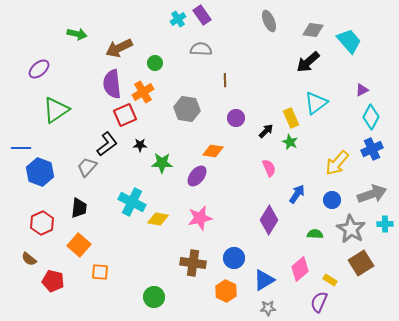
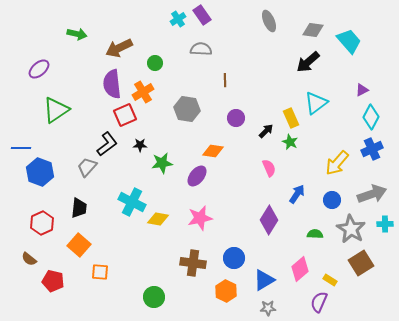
green star at (162, 163): rotated 10 degrees counterclockwise
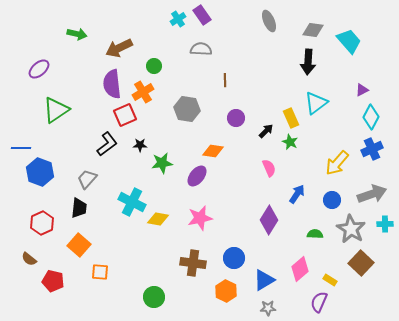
black arrow at (308, 62): rotated 45 degrees counterclockwise
green circle at (155, 63): moved 1 px left, 3 px down
gray trapezoid at (87, 167): moved 12 px down
brown square at (361, 263): rotated 15 degrees counterclockwise
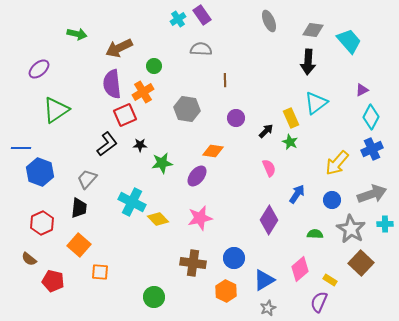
yellow diamond at (158, 219): rotated 35 degrees clockwise
gray star at (268, 308): rotated 21 degrees counterclockwise
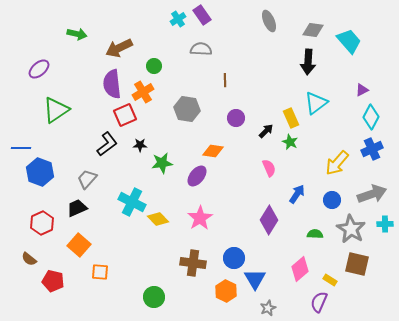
black trapezoid at (79, 208): moved 2 px left; rotated 120 degrees counterclockwise
pink star at (200, 218): rotated 20 degrees counterclockwise
brown square at (361, 263): moved 4 px left, 1 px down; rotated 30 degrees counterclockwise
blue triangle at (264, 280): moved 9 px left, 1 px up; rotated 30 degrees counterclockwise
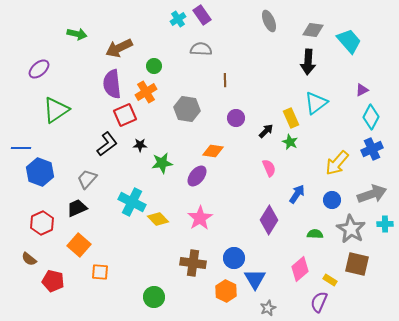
orange cross at (143, 92): moved 3 px right
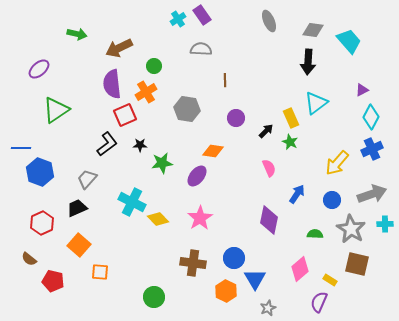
purple diamond at (269, 220): rotated 20 degrees counterclockwise
